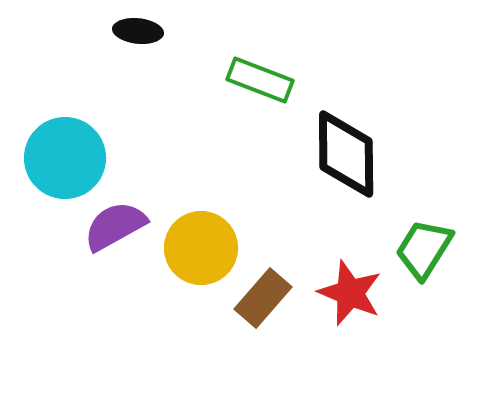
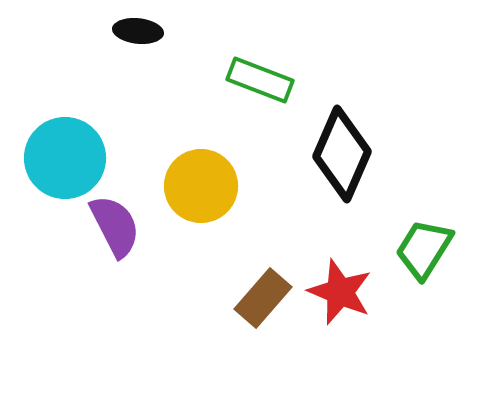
black diamond: moved 4 px left; rotated 24 degrees clockwise
purple semicircle: rotated 92 degrees clockwise
yellow circle: moved 62 px up
red star: moved 10 px left, 1 px up
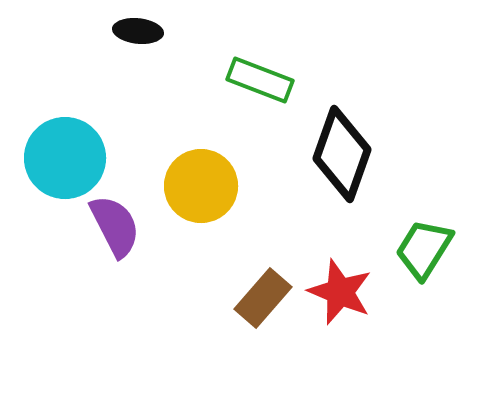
black diamond: rotated 4 degrees counterclockwise
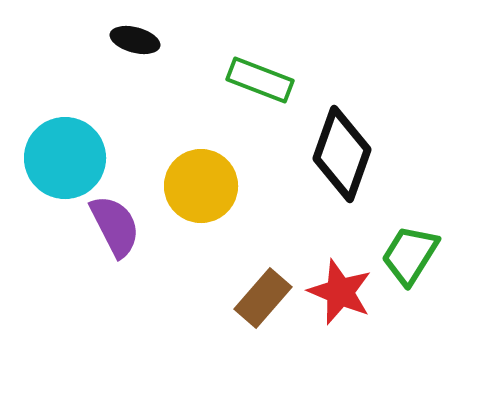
black ellipse: moved 3 px left, 9 px down; rotated 9 degrees clockwise
green trapezoid: moved 14 px left, 6 px down
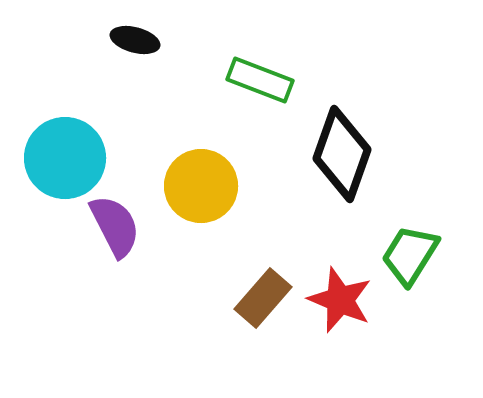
red star: moved 8 px down
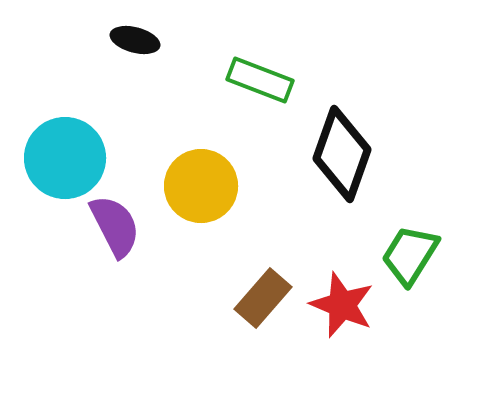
red star: moved 2 px right, 5 px down
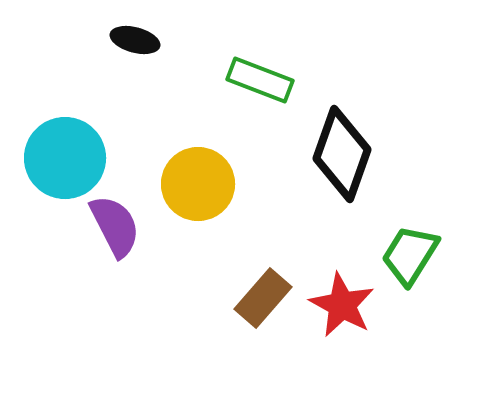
yellow circle: moved 3 px left, 2 px up
red star: rotated 6 degrees clockwise
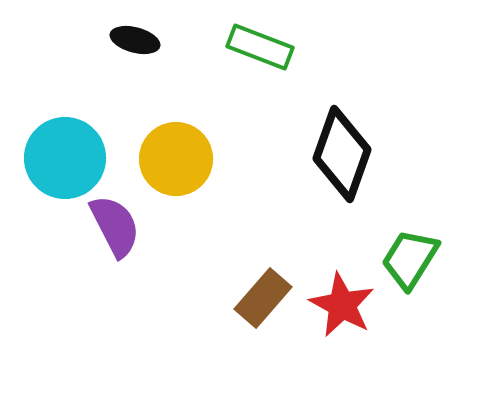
green rectangle: moved 33 px up
yellow circle: moved 22 px left, 25 px up
green trapezoid: moved 4 px down
